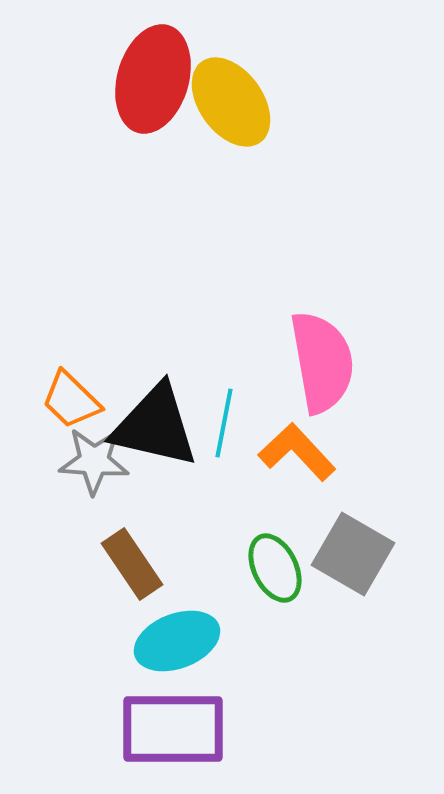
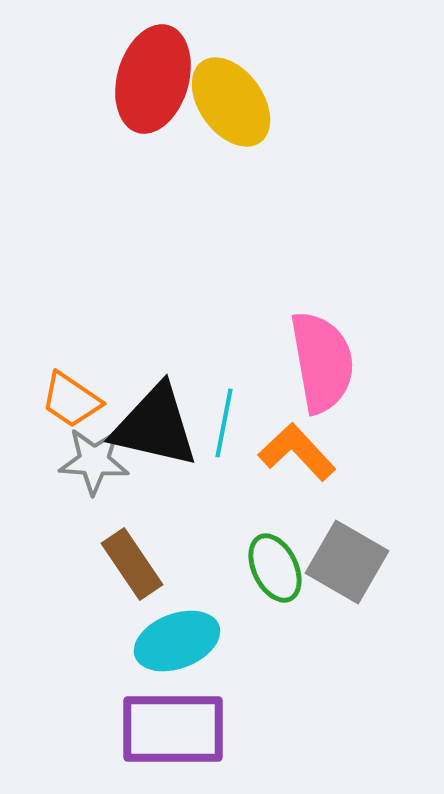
orange trapezoid: rotated 10 degrees counterclockwise
gray square: moved 6 px left, 8 px down
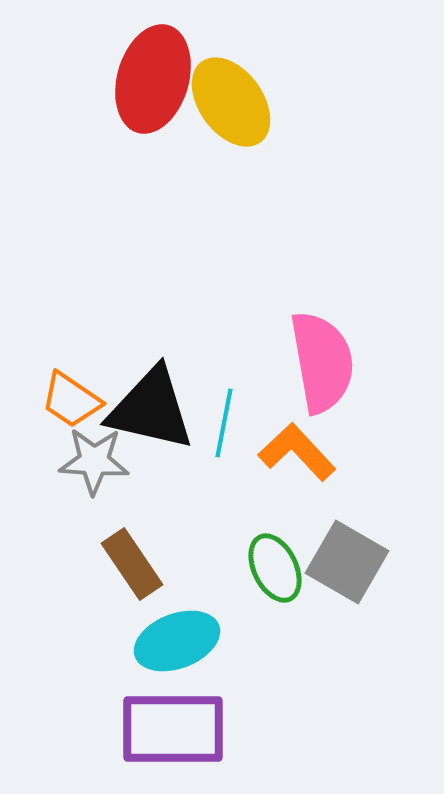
black triangle: moved 4 px left, 17 px up
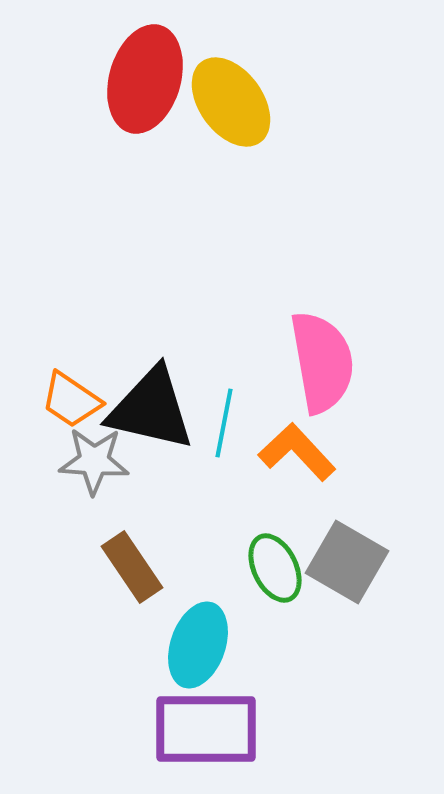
red ellipse: moved 8 px left
brown rectangle: moved 3 px down
cyan ellipse: moved 21 px right, 4 px down; rotated 50 degrees counterclockwise
purple rectangle: moved 33 px right
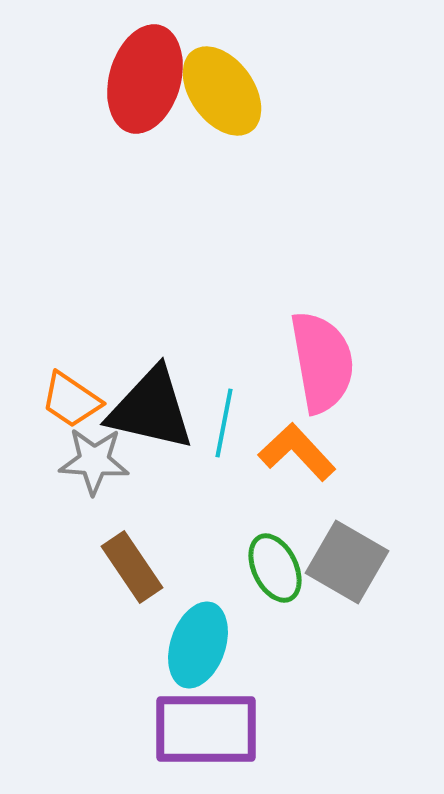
yellow ellipse: moved 9 px left, 11 px up
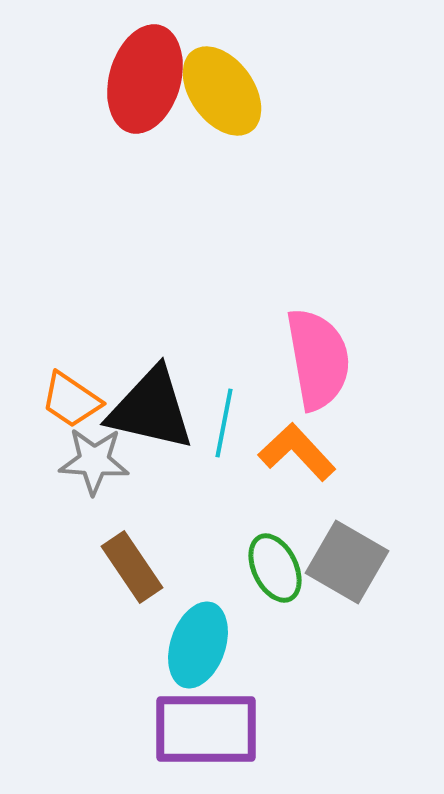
pink semicircle: moved 4 px left, 3 px up
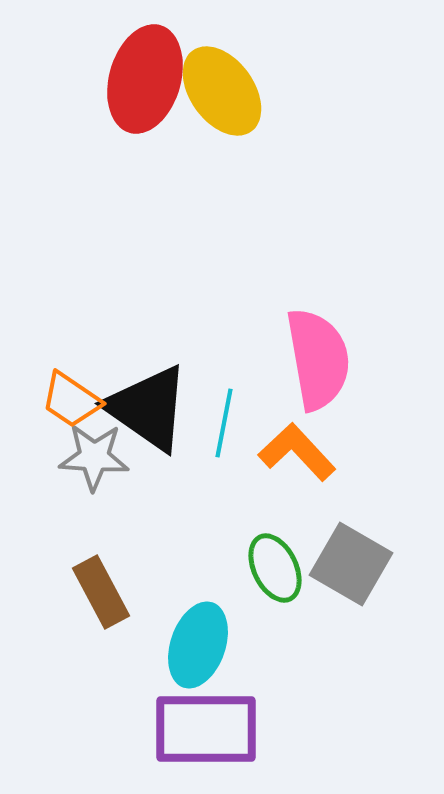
black triangle: moved 3 px left, 1 px up; rotated 22 degrees clockwise
gray star: moved 4 px up
gray square: moved 4 px right, 2 px down
brown rectangle: moved 31 px left, 25 px down; rotated 6 degrees clockwise
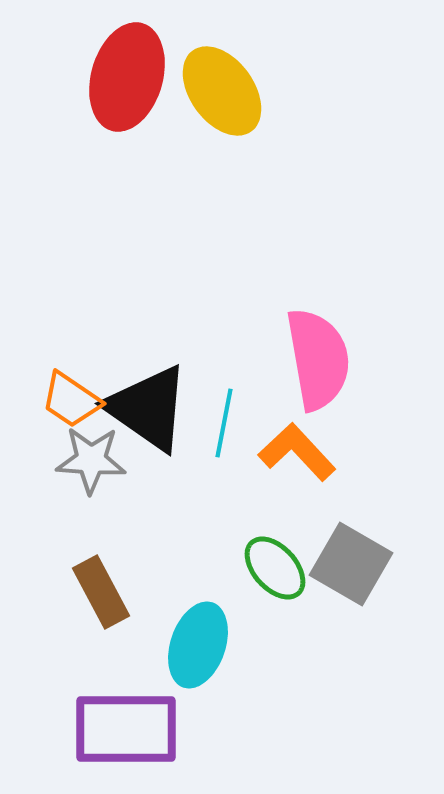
red ellipse: moved 18 px left, 2 px up
gray star: moved 3 px left, 3 px down
green ellipse: rotated 16 degrees counterclockwise
purple rectangle: moved 80 px left
